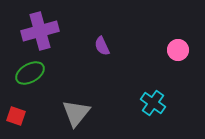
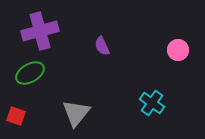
cyan cross: moved 1 px left
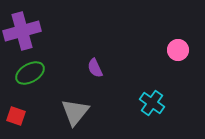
purple cross: moved 18 px left
purple semicircle: moved 7 px left, 22 px down
gray triangle: moved 1 px left, 1 px up
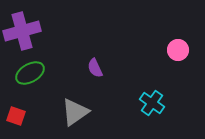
gray triangle: rotated 16 degrees clockwise
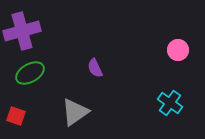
cyan cross: moved 18 px right
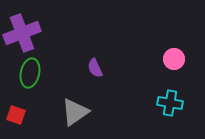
purple cross: moved 2 px down; rotated 6 degrees counterclockwise
pink circle: moved 4 px left, 9 px down
green ellipse: rotated 48 degrees counterclockwise
cyan cross: rotated 25 degrees counterclockwise
red square: moved 1 px up
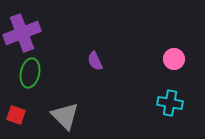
purple semicircle: moved 7 px up
gray triangle: moved 10 px left, 4 px down; rotated 40 degrees counterclockwise
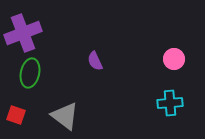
purple cross: moved 1 px right
cyan cross: rotated 15 degrees counterclockwise
gray triangle: rotated 8 degrees counterclockwise
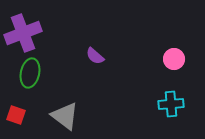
purple semicircle: moved 5 px up; rotated 24 degrees counterclockwise
cyan cross: moved 1 px right, 1 px down
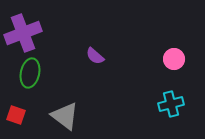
cyan cross: rotated 10 degrees counterclockwise
